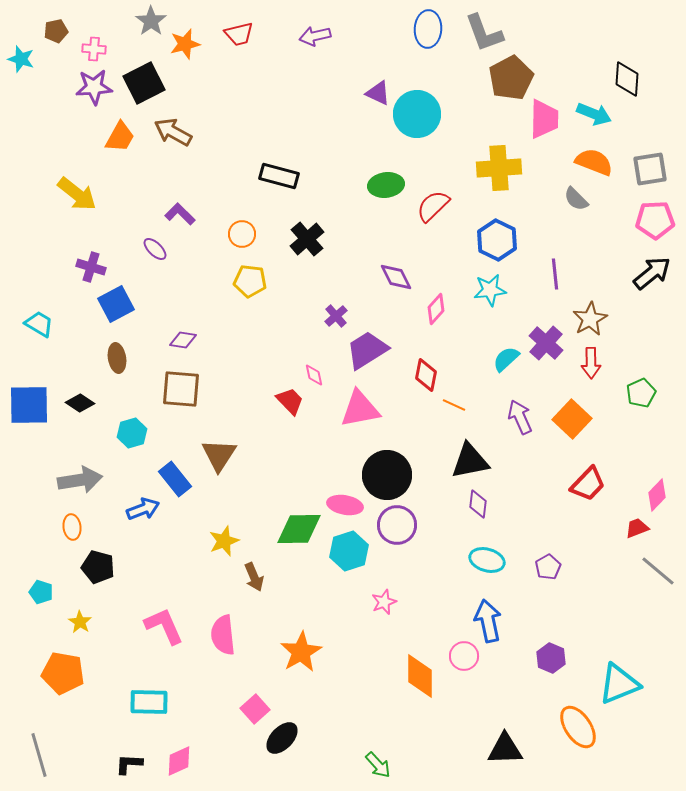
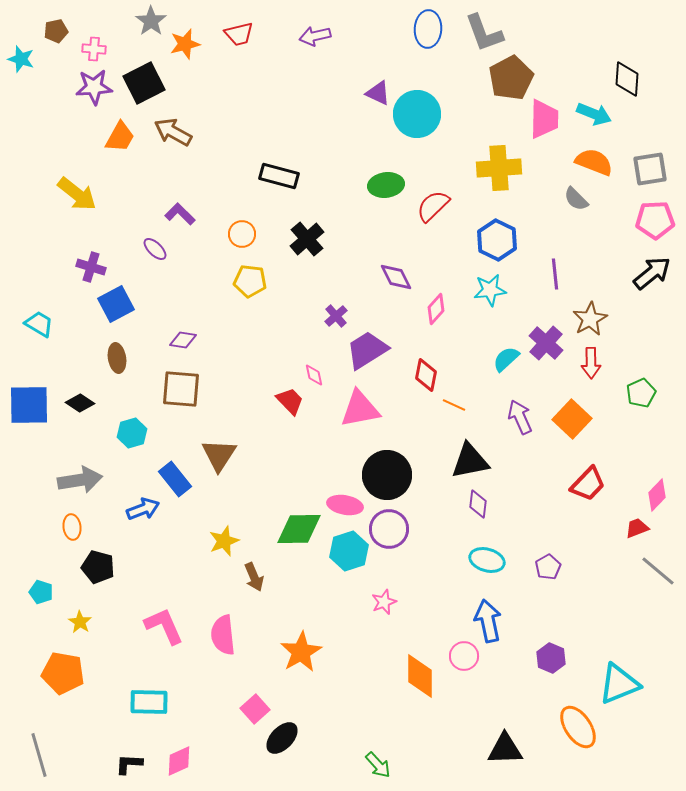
purple circle at (397, 525): moved 8 px left, 4 px down
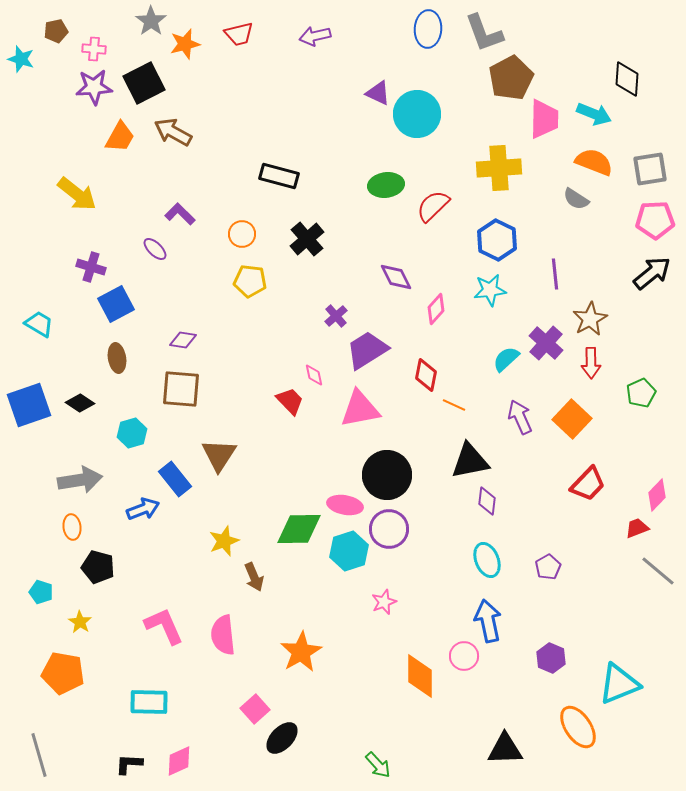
gray semicircle at (576, 199): rotated 12 degrees counterclockwise
blue square at (29, 405): rotated 18 degrees counterclockwise
purple diamond at (478, 504): moved 9 px right, 3 px up
cyan ellipse at (487, 560): rotated 52 degrees clockwise
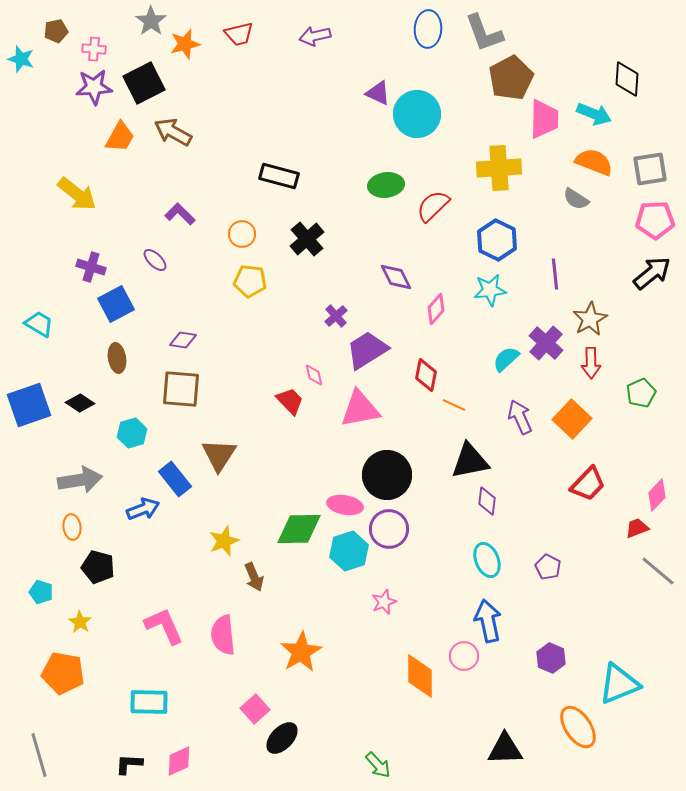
purple ellipse at (155, 249): moved 11 px down
purple pentagon at (548, 567): rotated 15 degrees counterclockwise
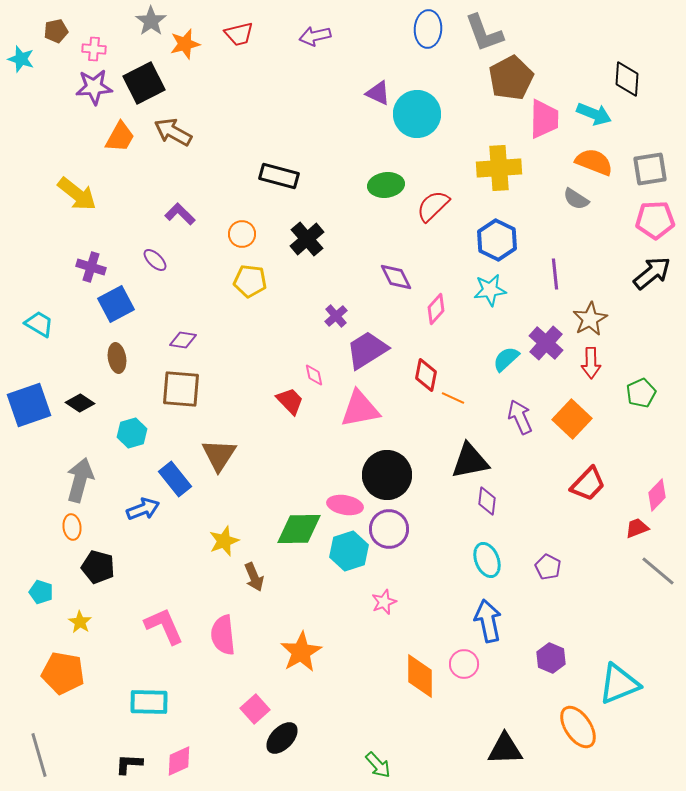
orange line at (454, 405): moved 1 px left, 7 px up
gray arrow at (80, 480): rotated 66 degrees counterclockwise
pink circle at (464, 656): moved 8 px down
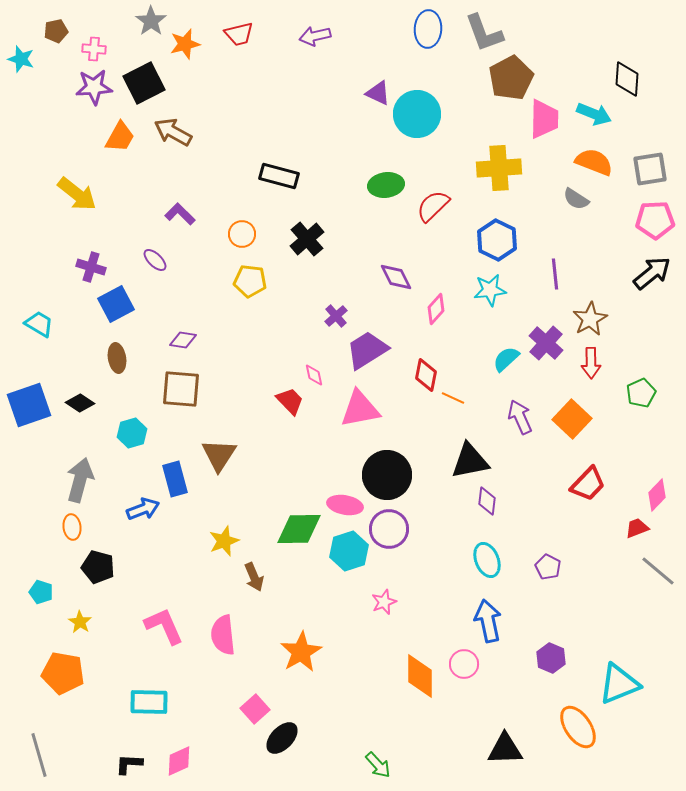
blue rectangle at (175, 479): rotated 24 degrees clockwise
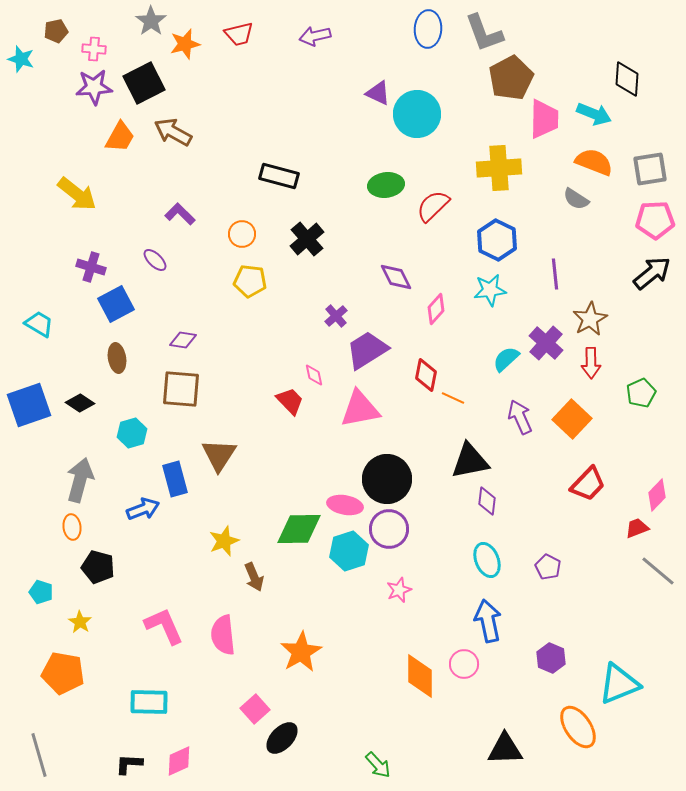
black circle at (387, 475): moved 4 px down
pink star at (384, 602): moved 15 px right, 12 px up
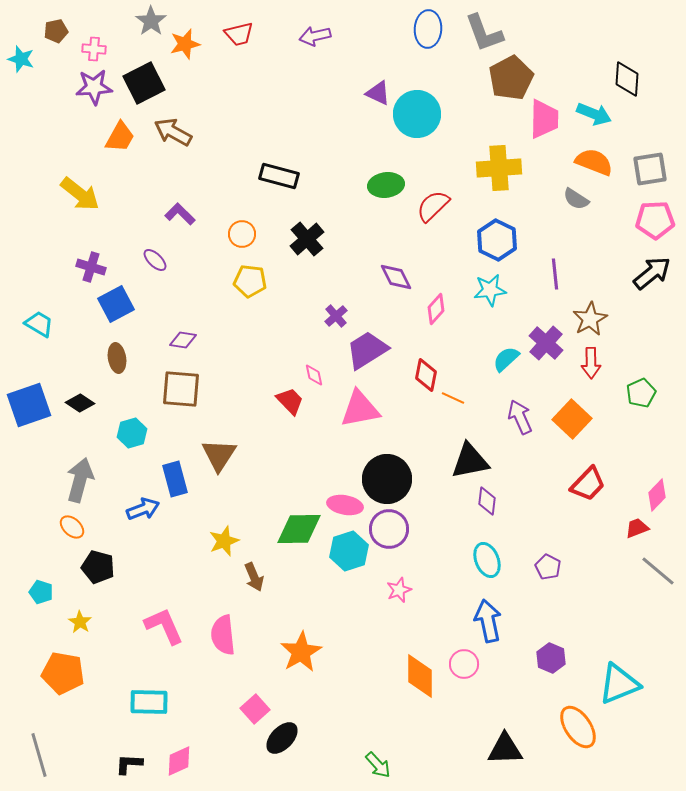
yellow arrow at (77, 194): moved 3 px right
orange ellipse at (72, 527): rotated 40 degrees counterclockwise
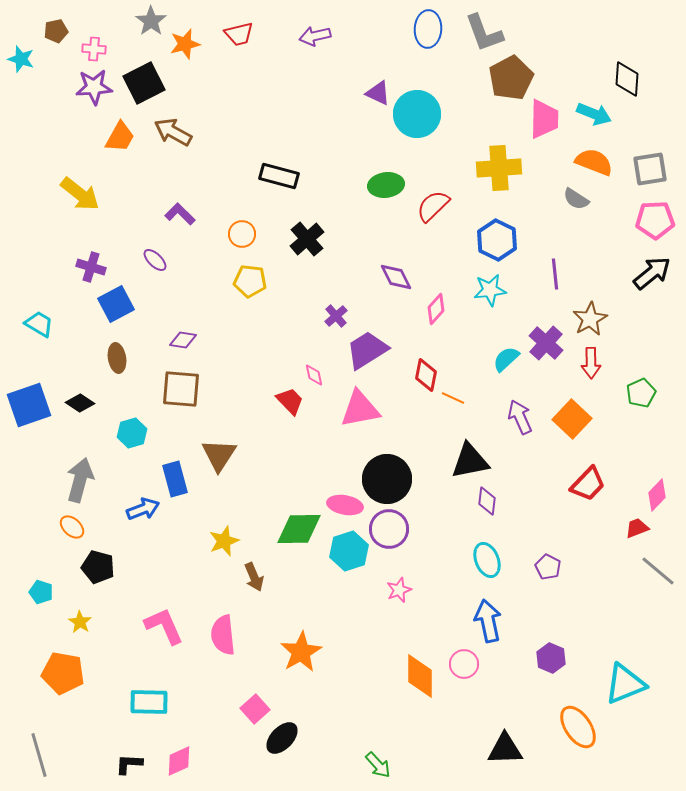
cyan triangle at (619, 684): moved 6 px right
